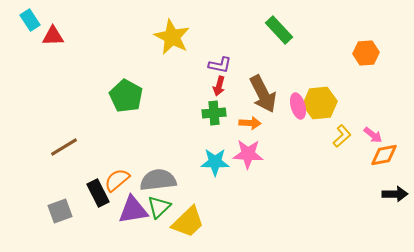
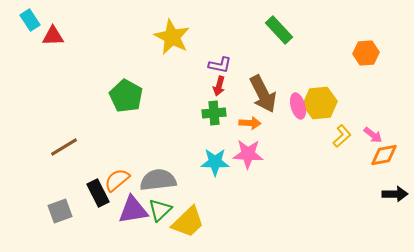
green triangle: moved 1 px right, 3 px down
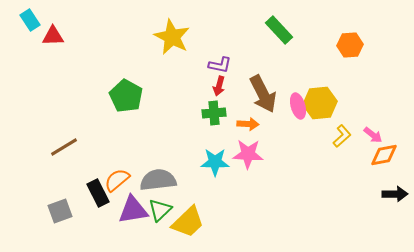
orange hexagon: moved 16 px left, 8 px up
orange arrow: moved 2 px left, 1 px down
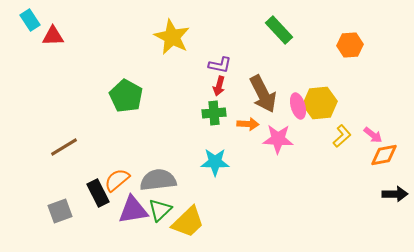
pink star: moved 30 px right, 15 px up
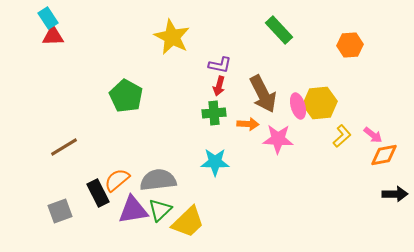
cyan rectangle: moved 18 px right, 2 px up
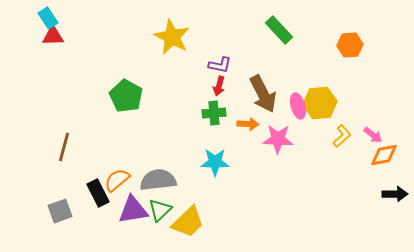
brown line: rotated 44 degrees counterclockwise
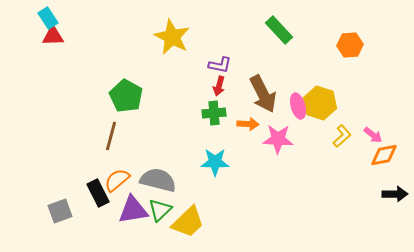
yellow hexagon: rotated 24 degrees clockwise
brown line: moved 47 px right, 11 px up
gray semicircle: rotated 21 degrees clockwise
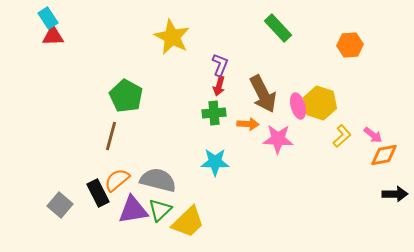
green rectangle: moved 1 px left, 2 px up
purple L-shape: rotated 80 degrees counterclockwise
gray square: moved 6 px up; rotated 30 degrees counterclockwise
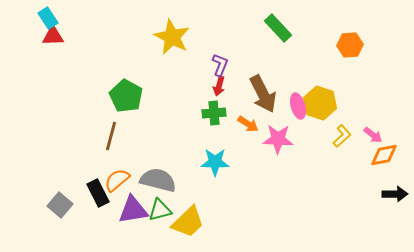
orange arrow: rotated 30 degrees clockwise
green triangle: rotated 30 degrees clockwise
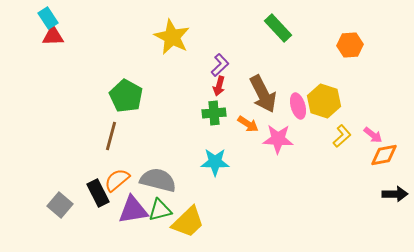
purple L-shape: rotated 25 degrees clockwise
yellow hexagon: moved 4 px right, 2 px up
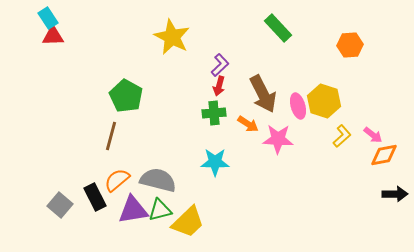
black rectangle: moved 3 px left, 4 px down
